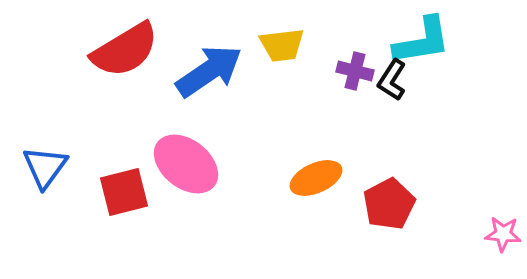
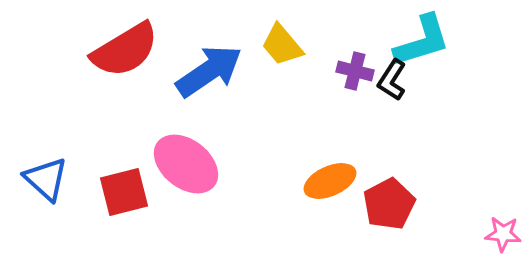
cyan L-shape: rotated 8 degrees counterclockwise
yellow trapezoid: rotated 57 degrees clockwise
blue triangle: moved 1 px right, 12 px down; rotated 24 degrees counterclockwise
orange ellipse: moved 14 px right, 3 px down
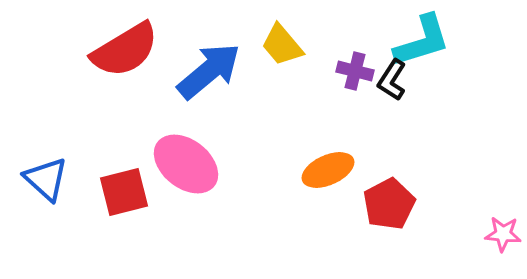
blue arrow: rotated 6 degrees counterclockwise
orange ellipse: moved 2 px left, 11 px up
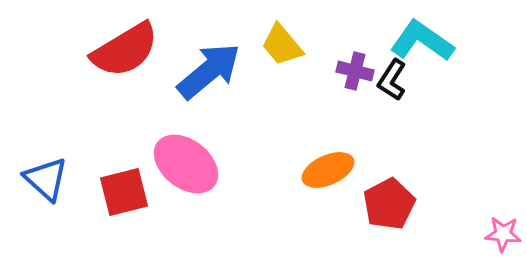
cyan L-shape: rotated 128 degrees counterclockwise
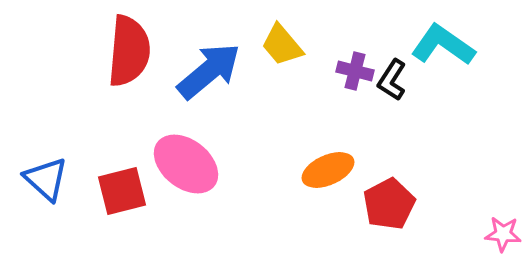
cyan L-shape: moved 21 px right, 4 px down
red semicircle: moved 4 px right, 1 px down; rotated 54 degrees counterclockwise
red square: moved 2 px left, 1 px up
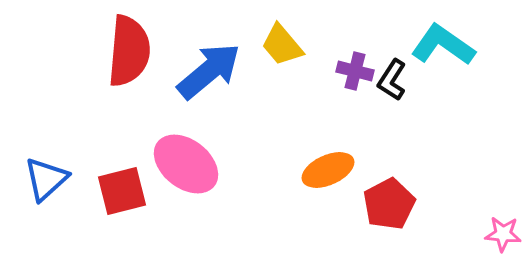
blue triangle: rotated 36 degrees clockwise
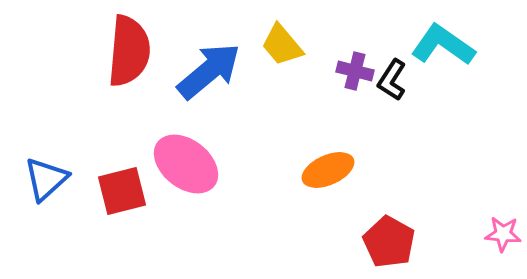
red pentagon: moved 38 px down; rotated 15 degrees counterclockwise
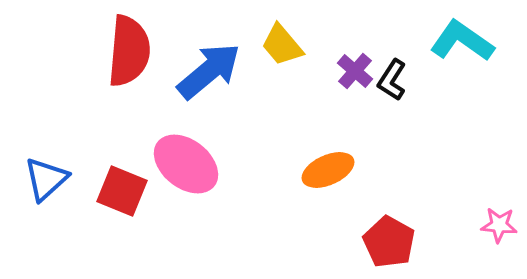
cyan L-shape: moved 19 px right, 4 px up
purple cross: rotated 27 degrees clockwise
red square: rotated 36 degrees clockwise
pink star: moved 4 px left, 9 px up
